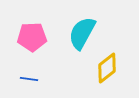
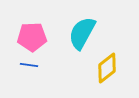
blue line: moved 14 px up
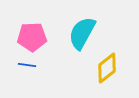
blue line: moved 2 px left
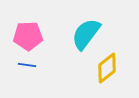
cyan semicircle: moved 4 px right, 1 px down; rotated 8 degrees clockwise
pink pentagon: moved 4 px left, 1 px up
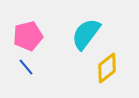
pink pentagon: rotated 12 degrees counterclockwise
blue line: moved 1 px left, 2 px down; rotated 42 degrees clockwise
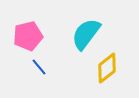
blue line: moved 13 px right
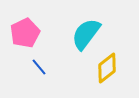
pink pentagon: moved 3 px left, 3 px up; rotated 12 degrees counterclockwise
